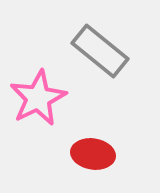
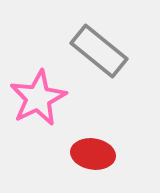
gray rectangle: moved 1 px left
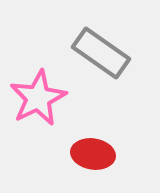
gray rectangle: moved 2 px right, 2 px down; rotated 4 degrees counterclockwise
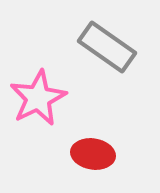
gray rectangle: moved 6 px right, 6 px up
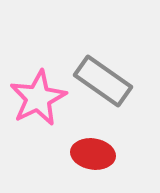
gray rectangle: moved 4 px left, 34 px down
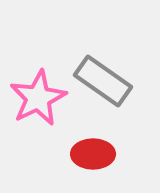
red ellipse: rotated 9 degrees counterclockwise
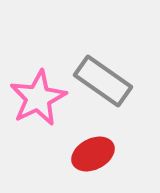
red ellipse: rotated 27 degrees counterclockwise
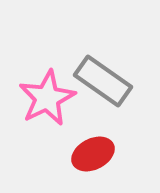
pink star: moved 9 px right
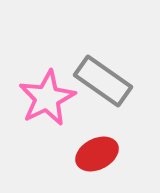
red ellipse: moved 4 px right
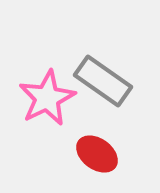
red ellipse: rotated 63 degrees clockwise
